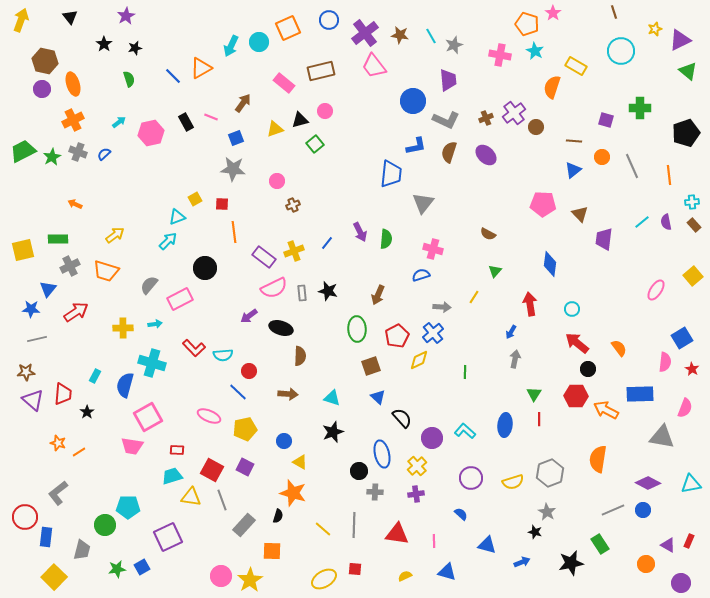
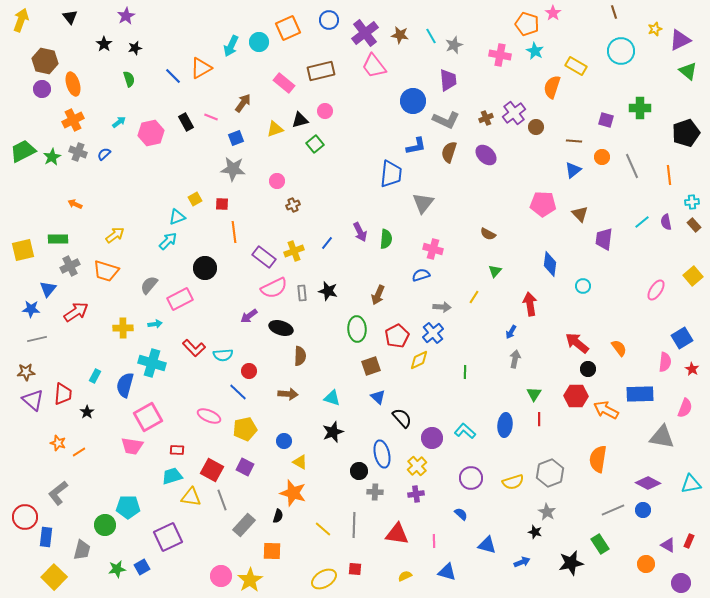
cyan circle at (572, 309): moved 11 px right, 23 px up
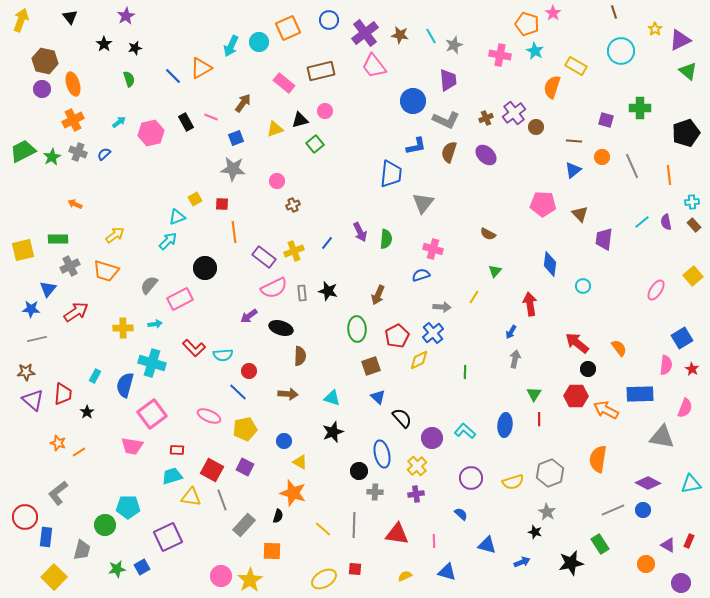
yellow star at (655, 29): rotated 16 degrees counterclockwise
pink semicircle at (665, 362): moved 1 px right, 3 px down
pink square at (148, 417): moved 4 px right, 3 px up; rotated 8 degrees counterclockwise
